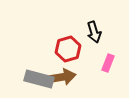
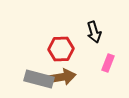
red hexagon: moved 7 px left; rotated 15 degrees clockwise
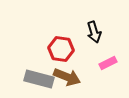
red hexagon: rotated 10 degrees clockwise
pink rectangle: rotated 42 degrees clockwise
brown arrow: moved 5 px right; rotated 32 degrees clockwise
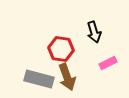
brown arrow: rotated 48 degrees clockwise
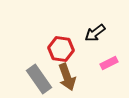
black arrow: moved 1 px right, 1 px down; rotated 70 degrees clockwise
pink rectangle: moved 1 px right
gray rectangle: rotated 40 degrees clockwise
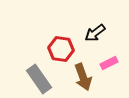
brown arrow: moved 16 px right
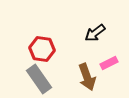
red hexagon: moved 19 px left
brown arrow: moved 4 px right
